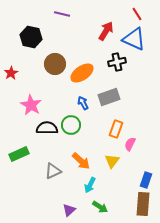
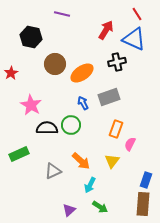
red arrow: moved 1 px up
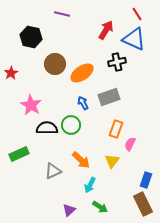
orange arrow: moved 1 px up
brown rectangle: rotated 30 degrees counterclockwise
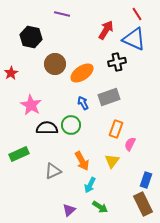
orange arrow: moved 1 px right, 1 px down; rotated 18 degrees clockwise
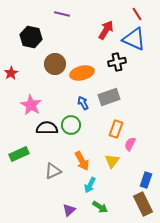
orange ellipse: rotated 20 degrees clockwise
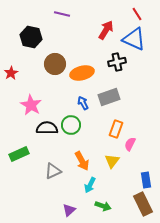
blue rectangle: rotated 28 degrees counterclockwise
green arrow: moved 3 px right, 1 px up; rotated 14 degrees counterclockwise
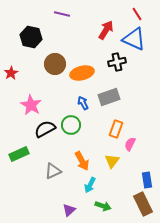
black semicircle: moved 2 px left, 1 px down; rotated 30 degrees counterclockwise
blue rectangle: moved 1 px right
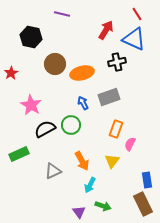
purple triangle: moved 10 px right, 2 px down; rotated 24 degrees counterclockwise
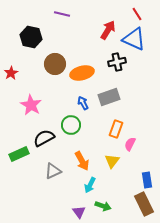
red arrow: moved 2 px right
black semicircle: moved 1 px left, 9 px down
brown rectangle: moved 1 px right
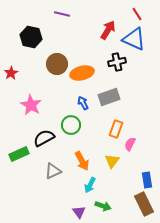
brown circle: moved 2 px right
